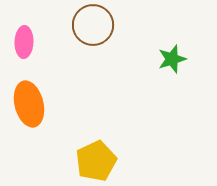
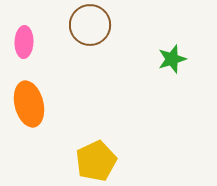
brown circle: moved 3 px left
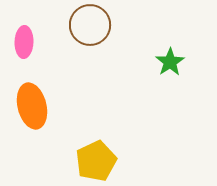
green star: moved 2 px left, 3 px down; rotated 16 degrees counterclockwise
orange ellipse: moved 3 px right, 2 px down
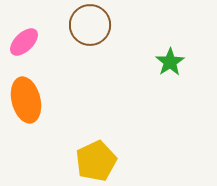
pink ellipse: rotated 44 degrees clockwise
orange ellipse: moved 6 px left, 6 px up
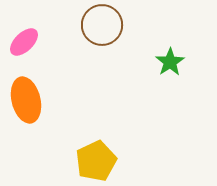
brown circle: moved 12 px right
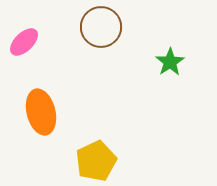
brown circle: moved 1 px left, 2 px down
orange ellipse: moved 15 px right, 12 px down
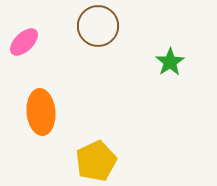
brown circle: moved 3 px left, 1 px up
orange ellipse: rotated 9 degrees clockwise
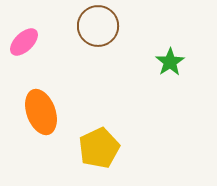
orange ellipse: rotated 15 degrees counterclockwise
yellow pentagon: moved 3 px right, 13 px up
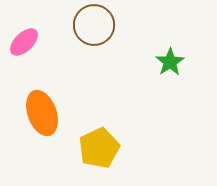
brown circle: moved 4 px left, 1 px up
orange ellipse: moved 1 px right, 1 px down
